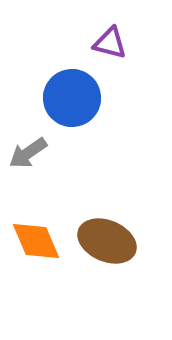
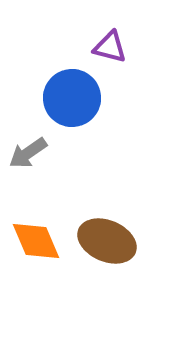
purple triangle: moved 4 px down
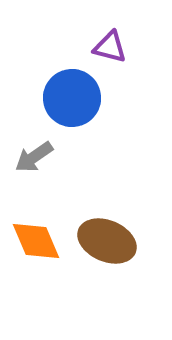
gray arrow: moved 6 px right, 4 px down
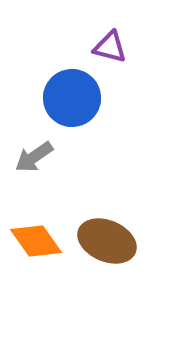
orange diamond: rotated 12 degrees counterclockwise
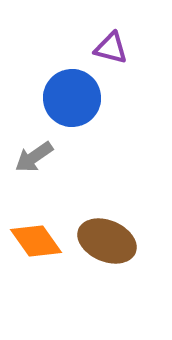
purple triangle: moved 1 px right, 1 px down
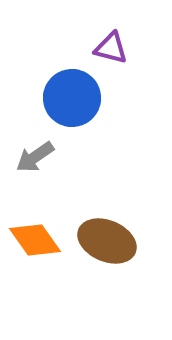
gray arrow: moved 1 px right
orange diamond: moved 1 px left, 1 px up
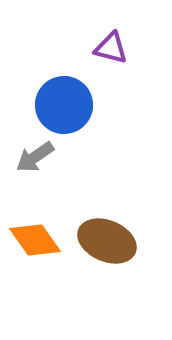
blue circle: moved 8 px left, 7 px down
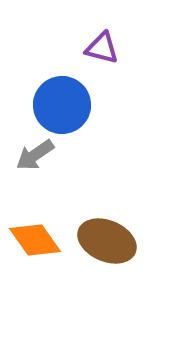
purple triangle: moved 9 px left
blue circle: moved 2 px left
gray arrow: moved 2 px up
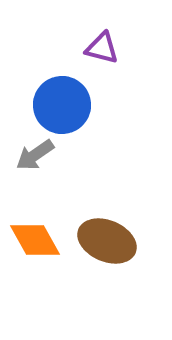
orange diamond: rotated 6 degrees clockwise
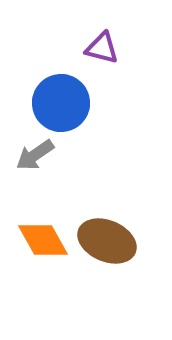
blue circle: moved 1 px left, 2 px up
orange diamond: moved 8 px right
